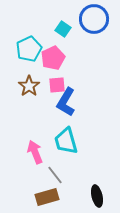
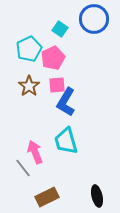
cyan square: moved 3 px left
gray line: moved 32 px left, 7 px up
brown rectangle: rotated 10 degrees counterclockwise
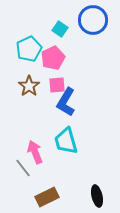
blue circle: moved 1 px left, 1 px down
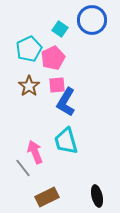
blue circle: moved 1 px left
